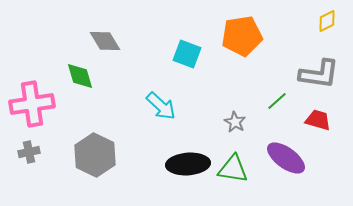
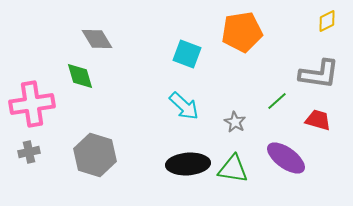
orange pentagon: moved 4 px up
gray diamond: moved 8 px left, 2 px up
cyan arrow: moved 23 px right
gray hexagon: rotated 9 degrees counterclockwise
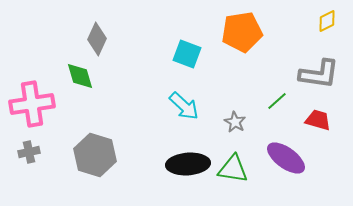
gray diamond: rotated 56 degrees clockwise
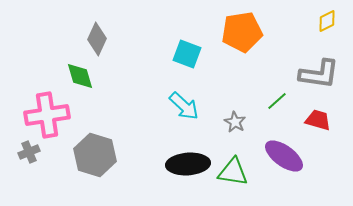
pink cross: moved 15 px right, 11 px down
gray cross: rotated 10 degrees counterclockwise
purple ellipse: moved 2 px left, 2 px up
green triangle: moved 3 px down
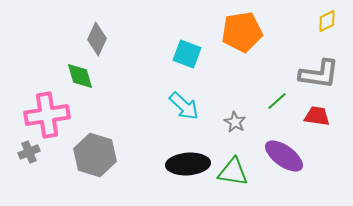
red trapezoid: moved 1 px left, 4 px up; rotated 8 degrees counterclockwise
